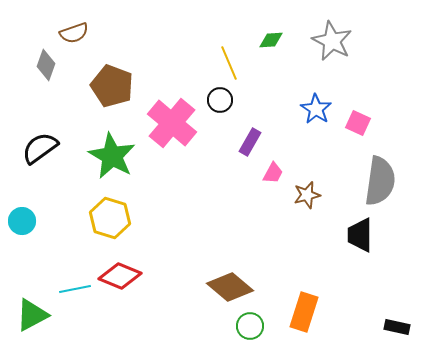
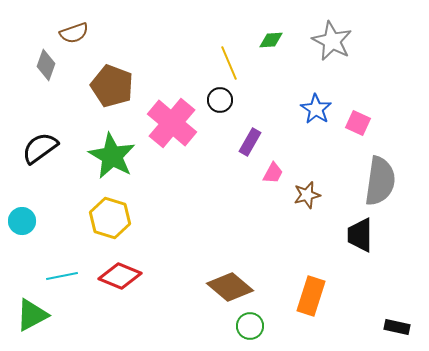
cyan line: moved 13 px left, 13 px up
orange rectangle: moved 7 px right, 16 px up
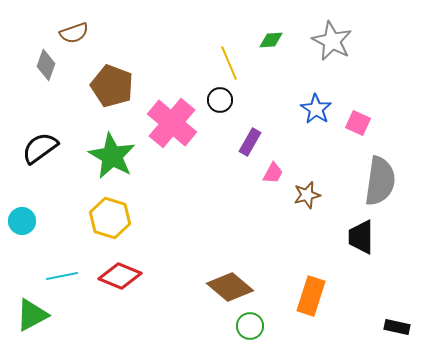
black trapezoid: moved 1 px right, 2 px down
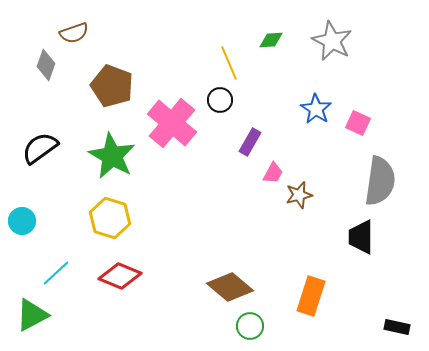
brown star: moved 8 px left
cyan line: moved 6 px left, 3 px up; rotated 32 degrees counterclockwise
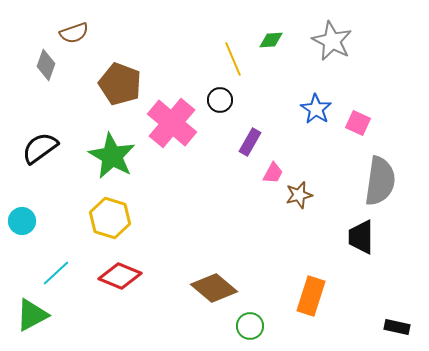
yellow line: moved 4 px right, 4 px up
brown pentagon: moved 8 px right, 2 px up
brown diamond: moved 16 px left, 1 px down
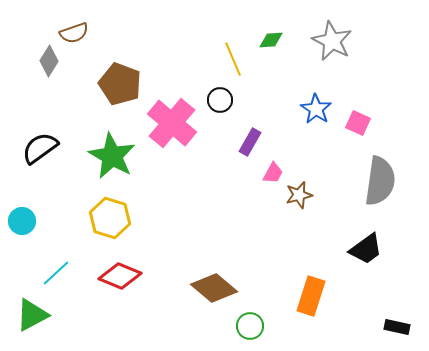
gray diamond: moved 3 px right, 4 px up; rotated 12 degrees clockwise
black trapezoid: moved 5 px right, 12 px down; rotated 126 degrees counterclockwise
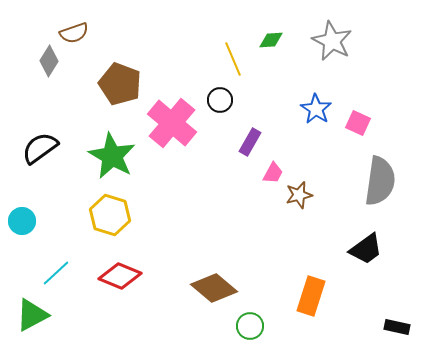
yellow hexagon: moved 3 px up
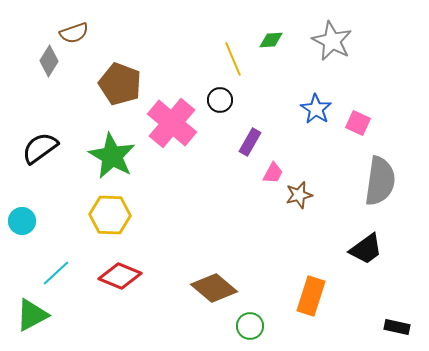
yellow hexagon: rotated 15 degrees counterclockwise
